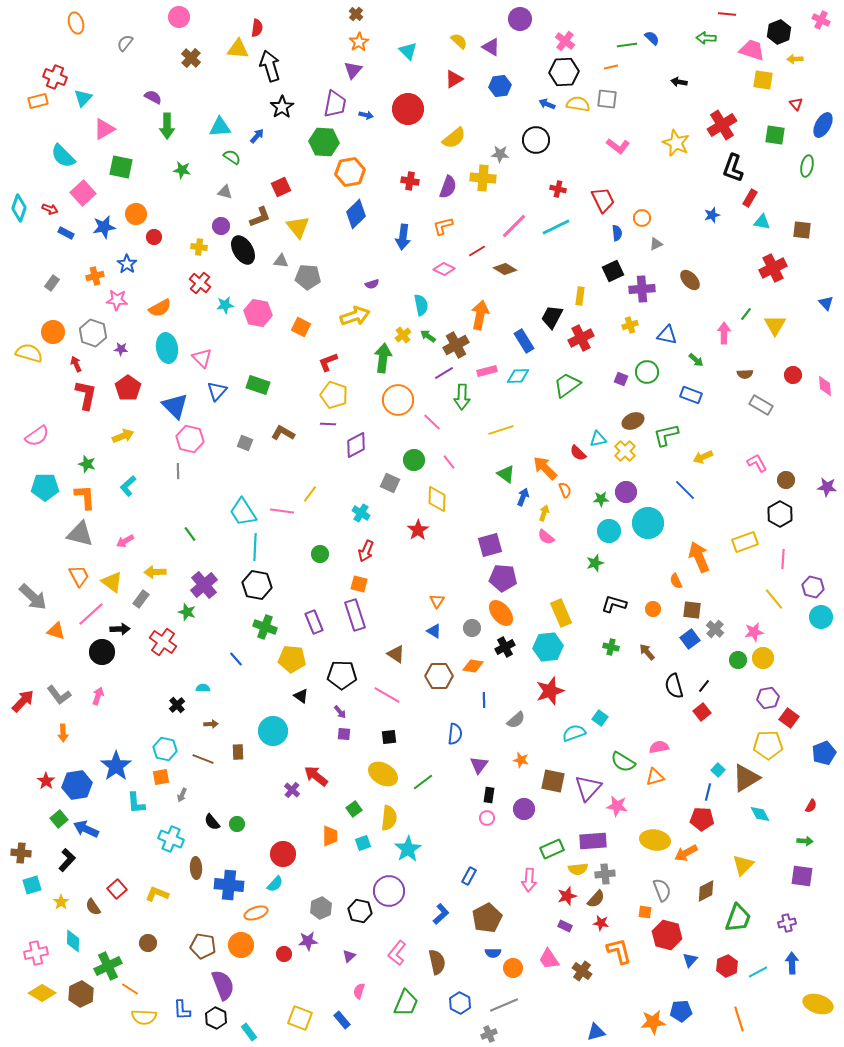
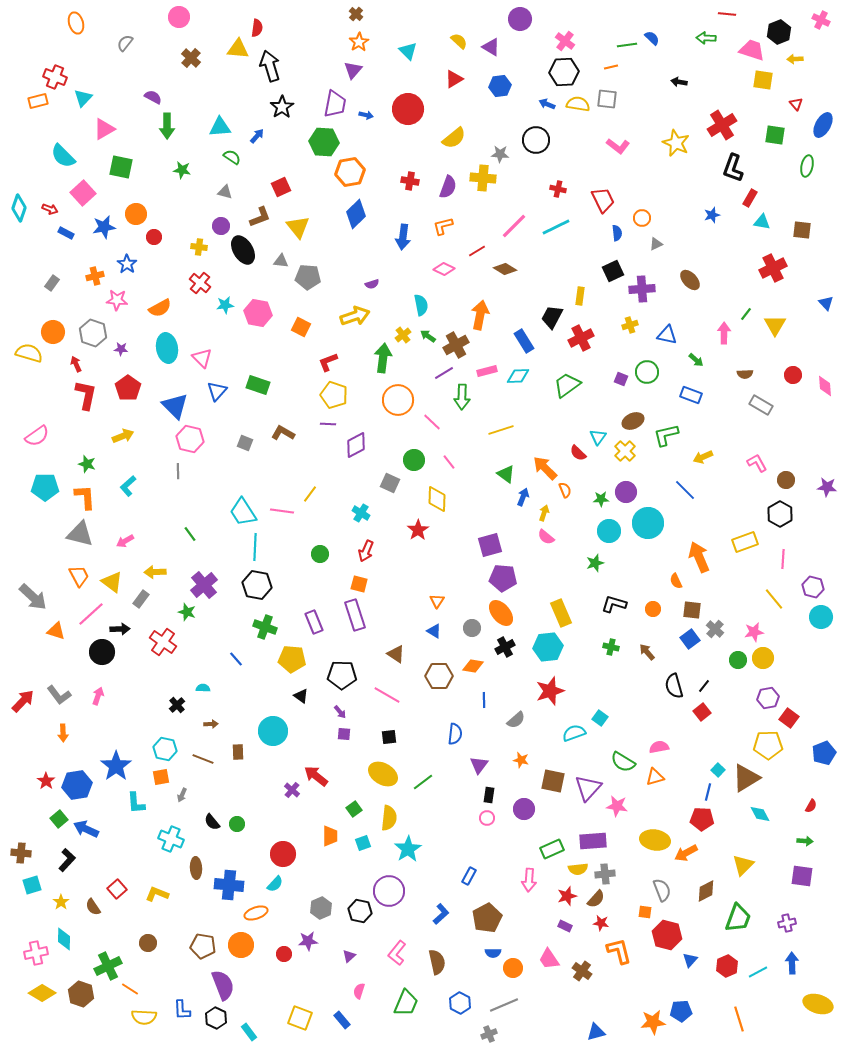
cyan triangle at (598, 439): moved 2 px up; rotated 42 degrees counterclockwise
cyan diamond at (73, 941): moved 9 px left, 2 px up
brown hexagon at (81, 994): rotated 15 degrees counterclockwise
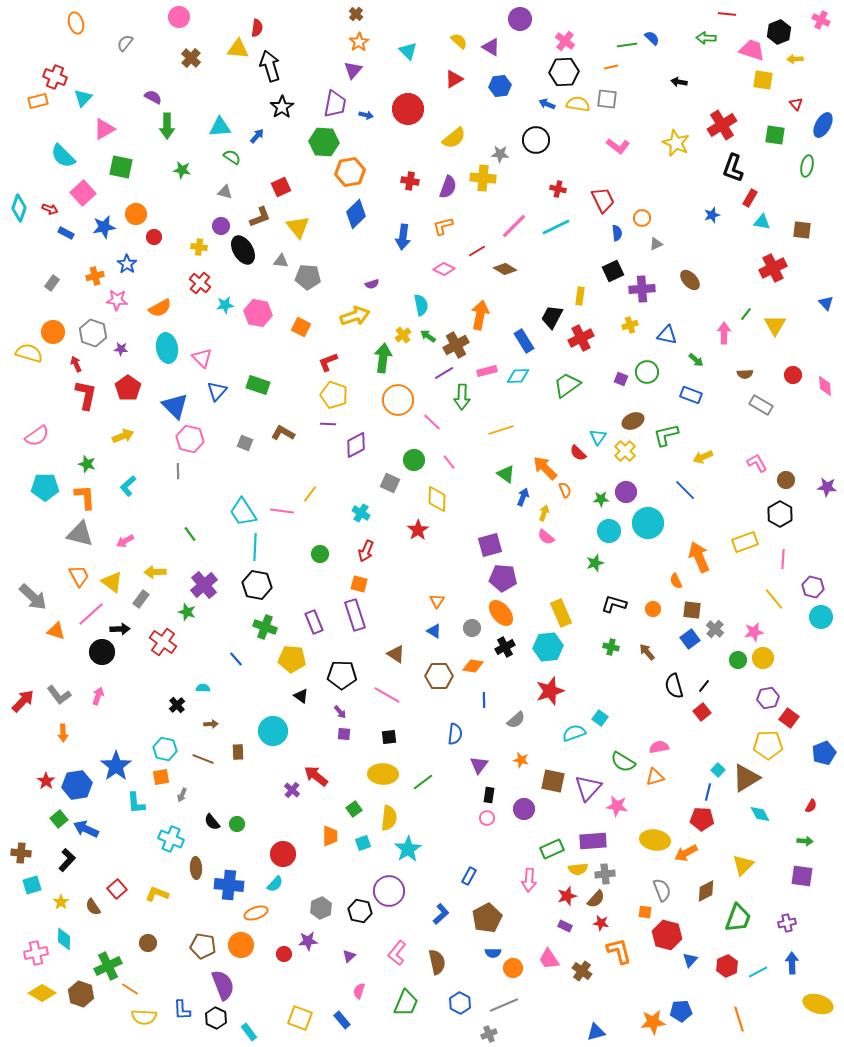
yellow ellipse at (383, 774): rotated 28 degrees counterclockwise
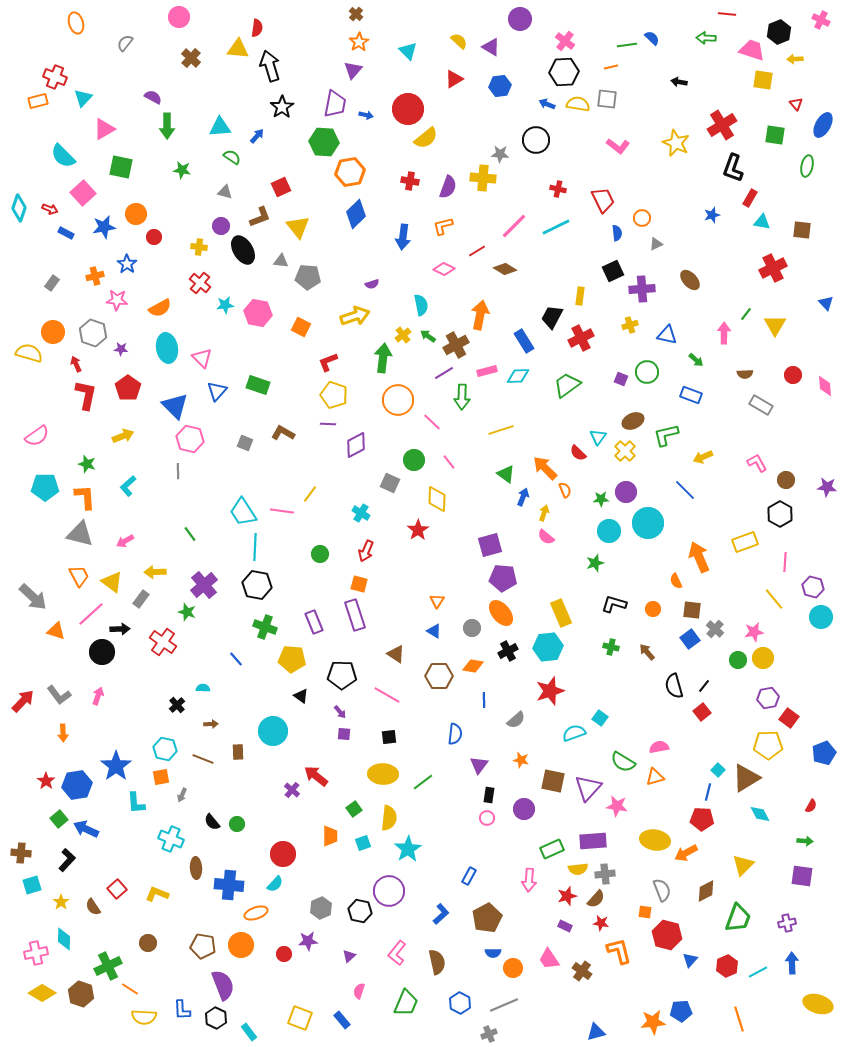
yellow semicircle at (454, 138): moved 28 px left
pink line at (783, 559): moved 2 px right, 3 px down
black cross at (505, 647): moved 3 px right, 4 px down
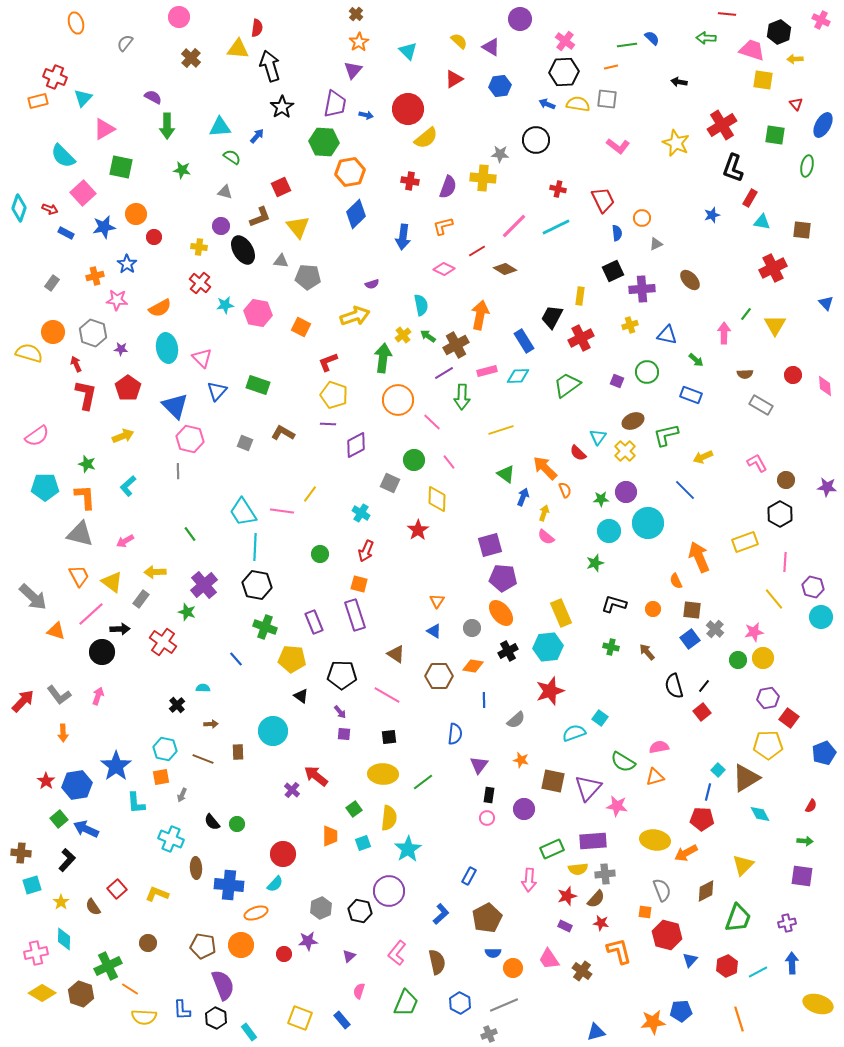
purple square at (621, 379): moved 4 px left, 2 px down
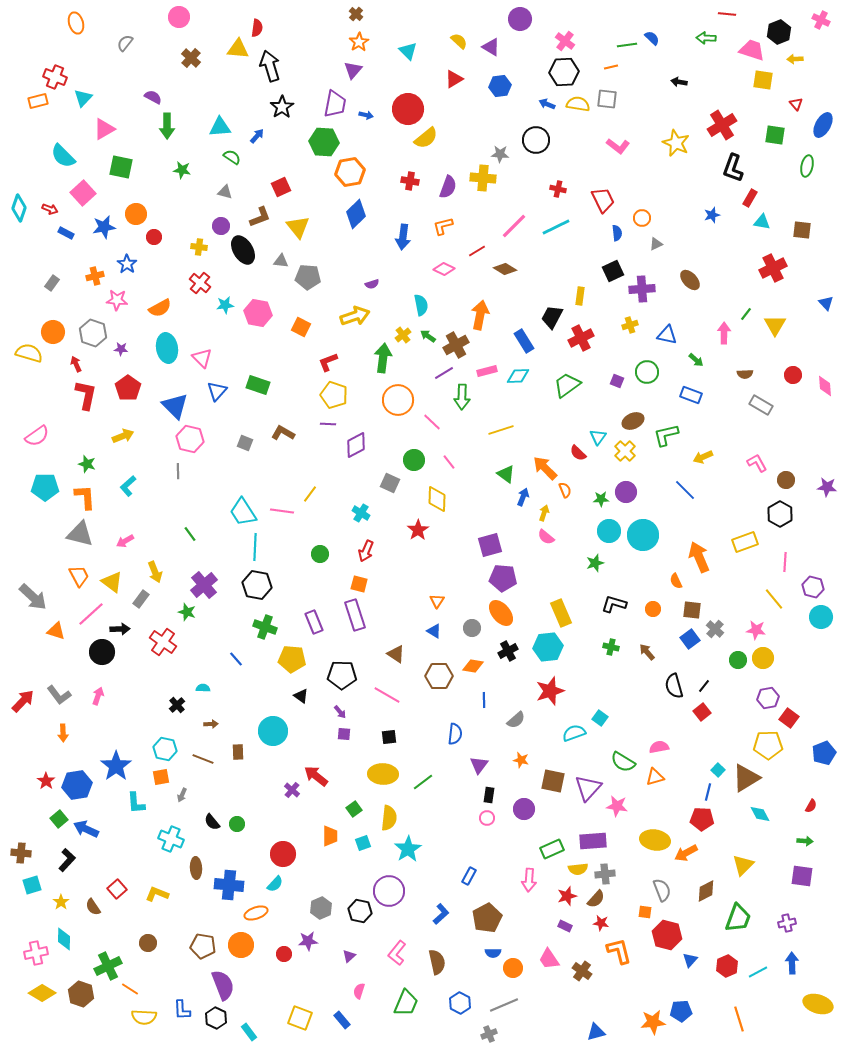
cyan circle at (648, 523): moved 5 px left, 12 px down
yellow arrow at (155, 572): rotated 110 degrees counterclockwise
pink star at (754, 632): moved 2 px right, 2 px up; rotated 18 degrees clockwise
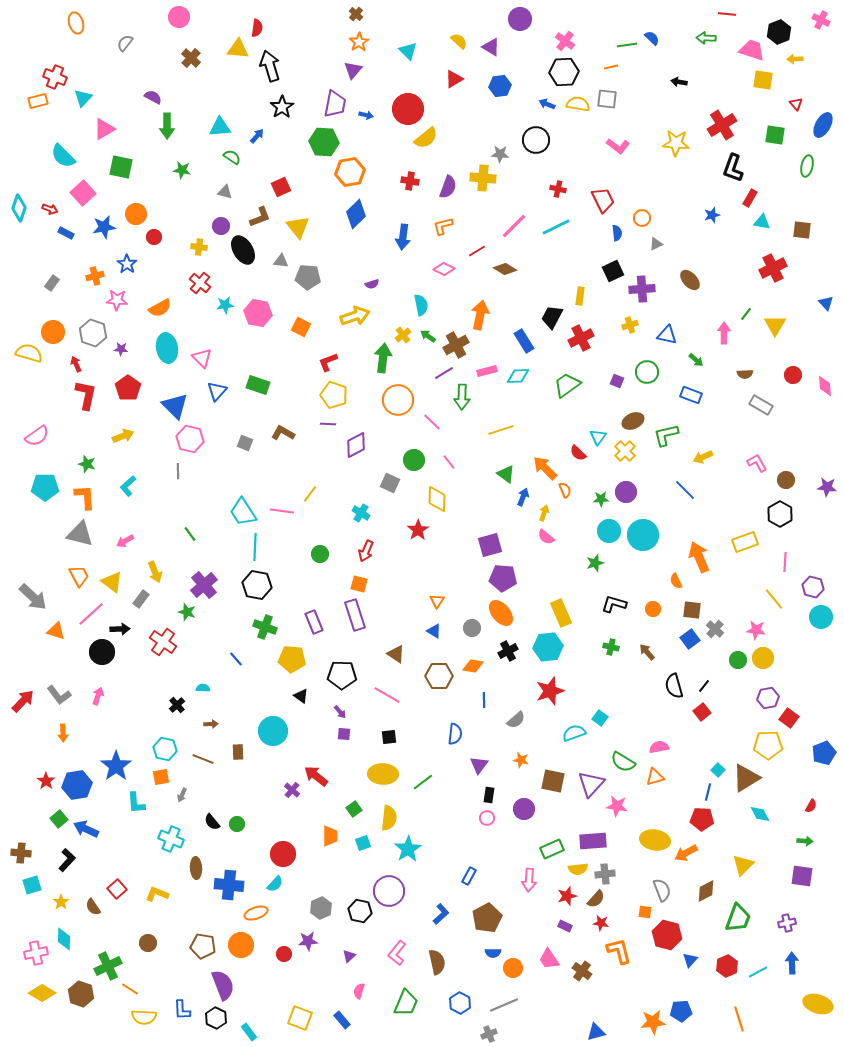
yellow star at (676, 143): rotated 20 degrees counterclockwise
purple triangle at (588, 788): moved 3 px right, 4 px up
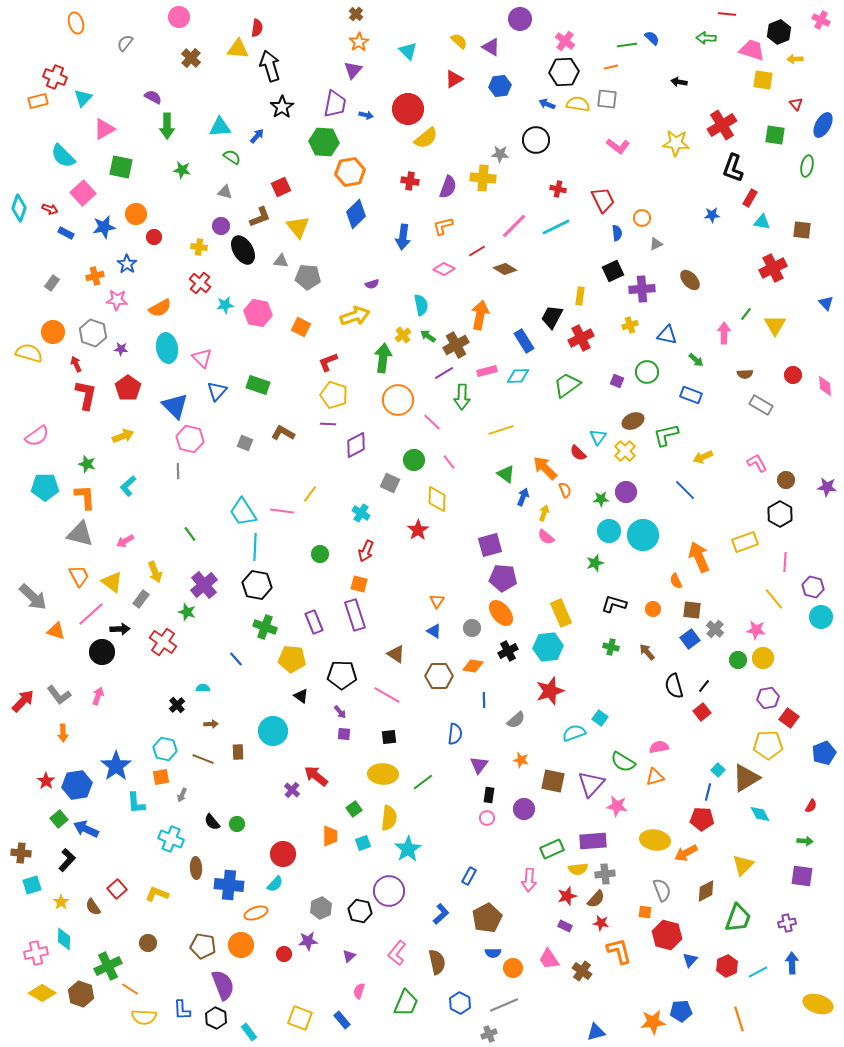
blue star at (712, 215): rotated 14 degrees clockwise
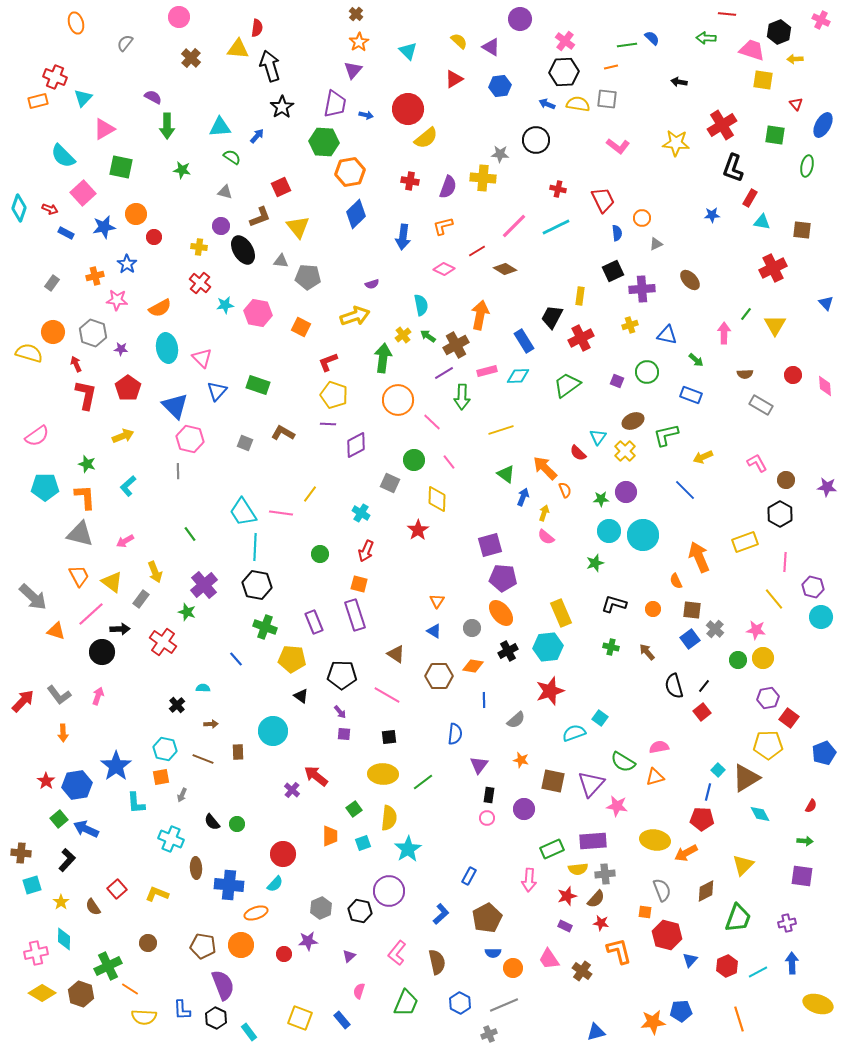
pink line at (282, 511): moved 1 px left, 2 px down
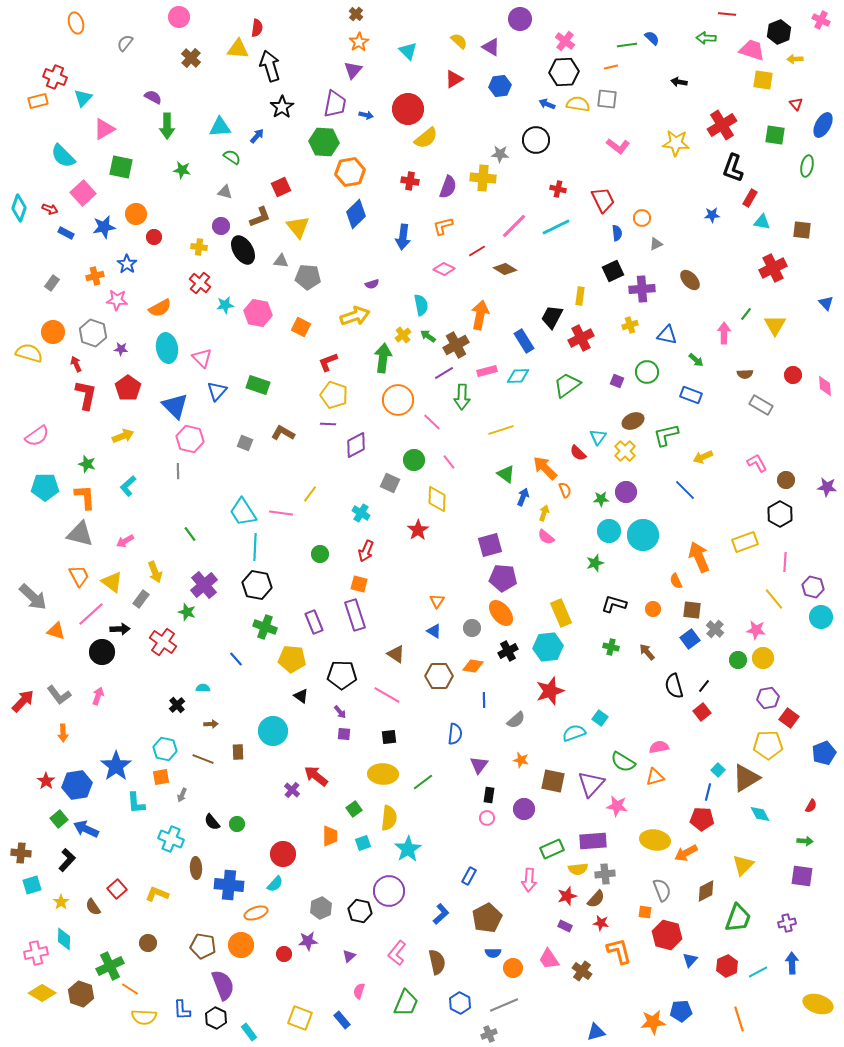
green cross at (108, 966): moved 2 px right
